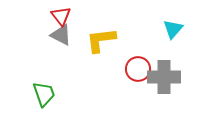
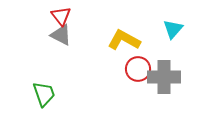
yellow L-shape: moved 23 px right; rotated 36 degrees clockwise
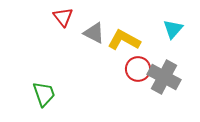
red triangle: moved 2 px right, 1 px down
gray triangle: moved 33 px right, 2 px up
gray cross: rotated 28 degrees clockwise
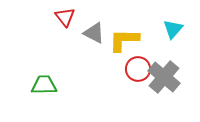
red triangle: moved 2 px right
yellow L-shape: rotated 28 degrees counterclockwise
gray cross: rotated 12 degrees clockwise
green trapezoid: moved 9 px up; rotated 72 degrees counterclockwise
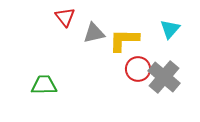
cyan triangle: moved 3 px left
gray triangle: rotated 40 degrees counterclockwise
